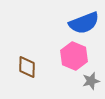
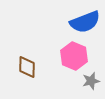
blue semicircle: moved 1 px right, 1 px up
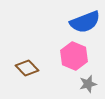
brown diamond: moved 1 px down; rotated 45 degrees counterclockwise
gray star: moved 3 px left, 3 px down
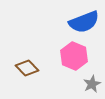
blue semicircle: moved 1 px left
gray star: moved 4 px right; rotated 12 degrees counterclockwise
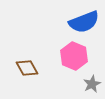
brown diamond: rotated 15 degrees clockwise
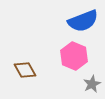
blue semicircle: moved 1 px left, 1 px up
brown diamond: moved 2 px left, 2 px down
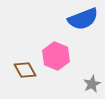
blue semicircle: moved 2 px up
pink hexagon: moved 18 px left
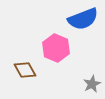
pink hexagon: moved 8 px up
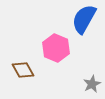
blue semicircle: moved 1 px right; rotated 140 degrees clockwise
brown diamond: moved 2 px left
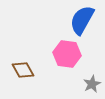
blue semicircle: moved 2 px left, 1 px down
pink hexagon: moved 11 px right, 6 px down; rotated 16 degrees counterclockwise
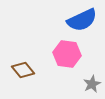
blue semicircle: rotated 144 degrees counterclockwise
brown diamond: rotated 10 degrees counterclockwise
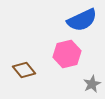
pink hexagon: rotated 20 degrees counterclockwise
brown diamond: moved 1 px right
